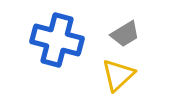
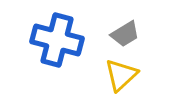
yellow triangle: moved 3 px right
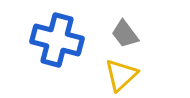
gray trapezoid: rotated 84 degrees clockwise
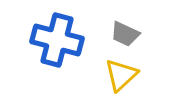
gray trapezoid: rotated 28 degrees counterclockwise
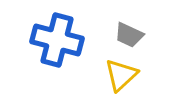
gray trapezoid: moved 4 px right, 1 px down
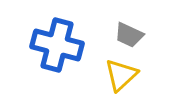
blue cross: moved 5 px down
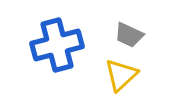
blue cross: rotated 30 degrees counterclockwise
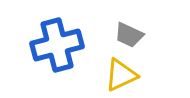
yellow triangle: rotated 18 degrees clockwise
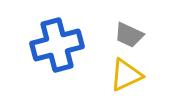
yellow triangle: moved 5 px right
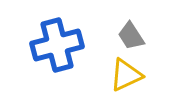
gray trapezoid: moved 2 px right, 1 px down; rotated 32 degrees clockwise
